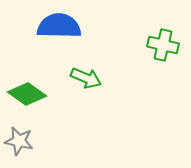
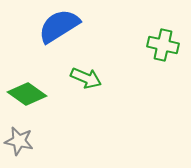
blue semicircle: rotated 33 degrees counterclockwise
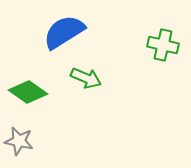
blue semicircle: moved 5 px right, 6 px down
green diamond: moved 1 px right, 2 px up
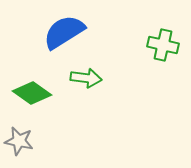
green arrow: rotated 16 degrees counterclockwise
green diamond: moved 4 px right, 1 px down
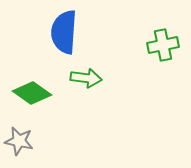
blue semicircle: rotated 54 degrees counterclockwise
green cross: rotated 24 degrees counterclockwise
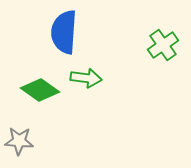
green cross: rotated 24 degrees counterclockwise
green diamond: moved 8 px right, 3 px up
gray star: rotated 8 degrees counterclockwise
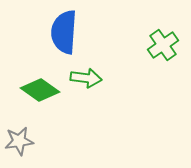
gray star: rotated 12 degrees counterclockwise
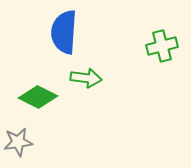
green cross: moved 1 px left, 1 px down; rotated 20 degrees clockwise
green diamond: moved 2 px left, 7 px down; rotated 9 degrees counterclockwise
gray star: moved 1 px left, 1 px down
